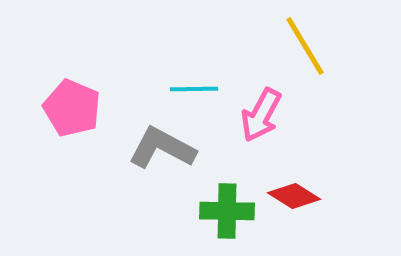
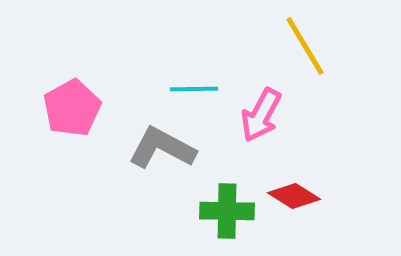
pink pentagon: rotated 20 degrees clockwise
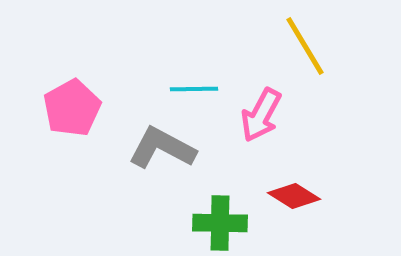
green cross: moved 7 px left, 12 px down
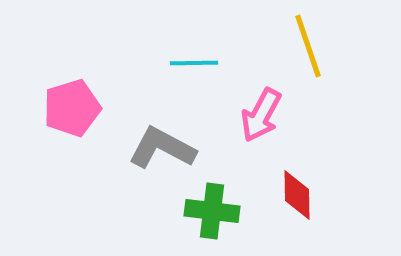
yellow line: moved 3 px right; rotated 12 degrees clockwise
cyan line: moved 26 px up
pink pentagon: rotated 12 degrees clockwise
red diamond: moved 3 px right, 1 px up; rotated 57 degrees clockwise
green cross: moved 8 px left, 12 px up; rotated 6 degrees clockwise
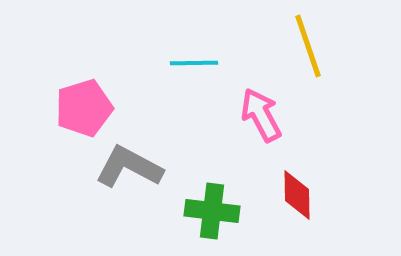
pink pentagon: moved 12 px right
pink arrow: rotated 124 degrees clockwise
gray L-shape: moved 33 px left, 19 px down
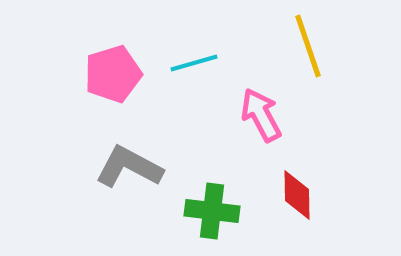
cyan line: rotated 15 degrees counterclockwise
pink pentagon: moved 29 px right, 34 px up
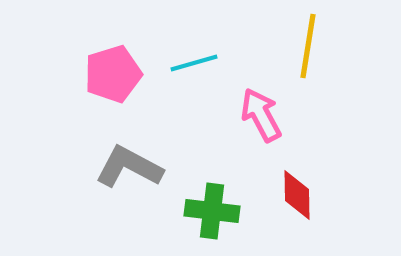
yellow line: rotated 28 degrees clockwise
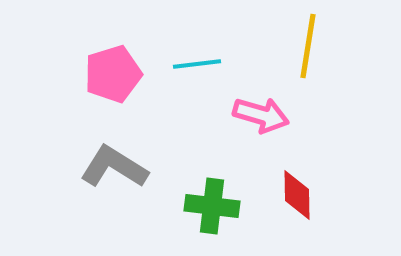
cyan line: moved 3 px right, 1 px down; rotated 9 degrees clockwise
pink arrow: rotated 134 degrees clockwise
gray L-shape: moved 15 px left; rotated 4 degrees clockwise
green cross: moved 5 px up
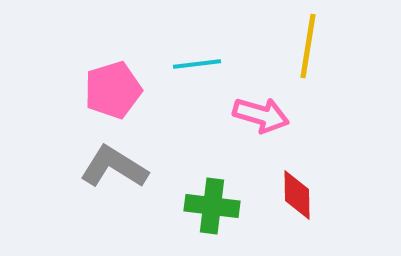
pink pentagon: moved 16 px down
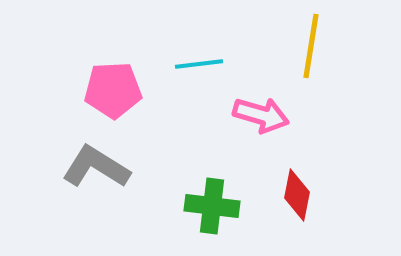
yellow line: moved 3 px right
cyan line: moved 2 px right
pink pentagon: rotated 14 degrees clockwise
gray L-shape: moved 18 px left
red diamond: rotated 12 degrees clockwise
